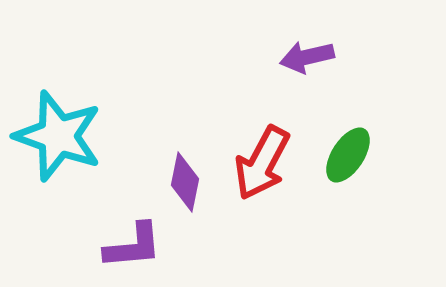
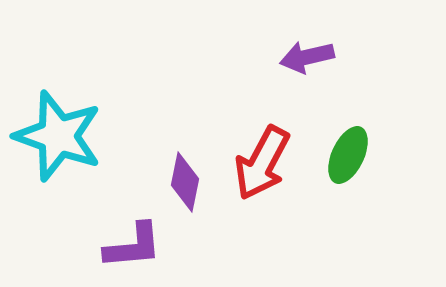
green ellipse: rotated 8 degrees counterclockwise
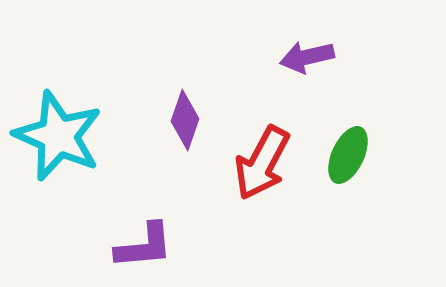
cyan star: rotated 4 degrees clockwise
purple diamond: moved 62 px up; rotated 8 degrees clockwise
purple L-shape: moved 11 px right
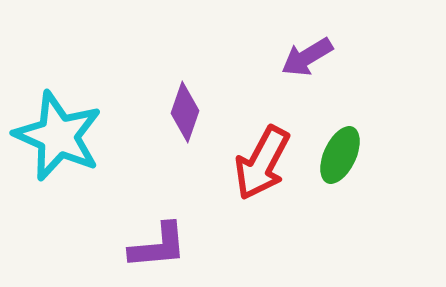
purple arrow: rotated 18 degrees counterclockwise
purple diamond: moved 8 px up
green ellipse: moved 8 px left
purple L-shape: moved 14 px right
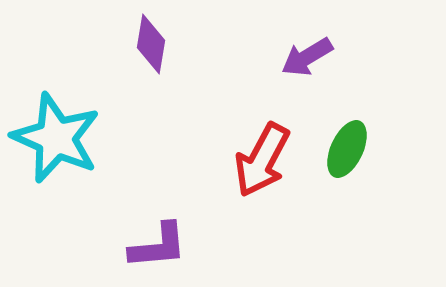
purple diamond: moved 34 px left, 68 px up; rotated 10 degrees counterclockwise
cyan star: moved 2 px left, 2 px down
green ellipse: moved 7 px right, 6 px up
red arrow: moved 3 px up
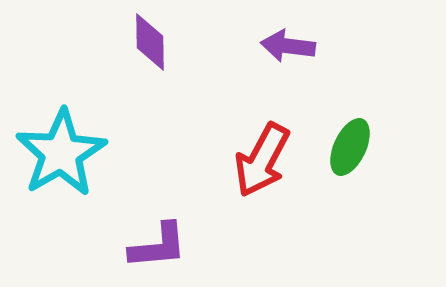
purple diamond: moved 1 px left, 2 px up; rotated 10 degrees counterclockwise
purple arrow: moved 19 px left, 11 px up; rotated 38 degrees clockwise
cyan star: moved 5 px right, 15 px down; rotated 18 degrees clockwise
green ellipse: moved 3 px right, 2 px up
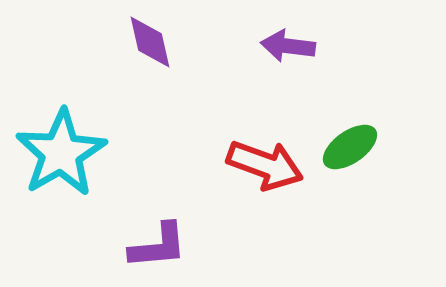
purple diamond: rotated 12 degrees counterclockwise
green ellipse: rotated 30 degrees clockwise
red arrow: moved 3 px right, 5 px down; rotated 98 degrees counterclockwise
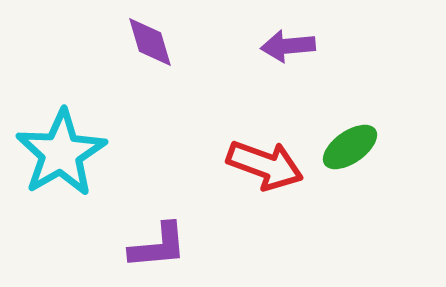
purple diamond: rotated 4 degrees counterclockwise
purple arrow: rotated 12 degrees counterclockwise
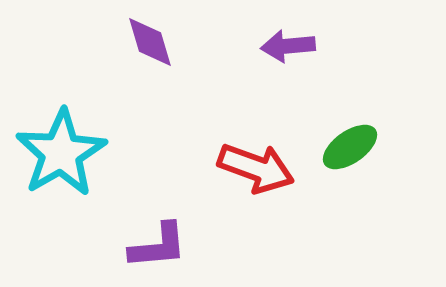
red arrow: moved 9 px left, 3 px down
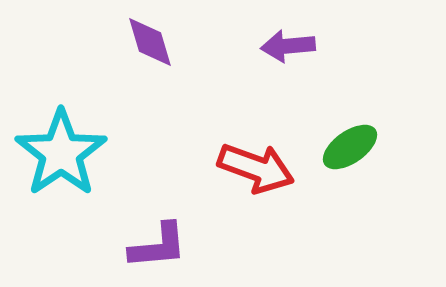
cyan star: rotated 4 degrees counterclockwise
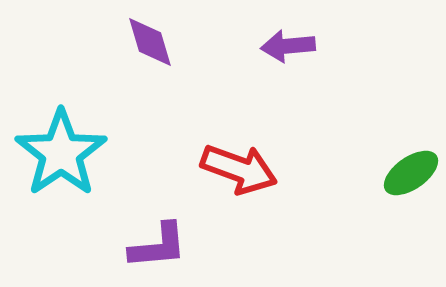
green ellipse: moved 61 px right, 26 px down
red arrow: moved 17 px left, 1 px down
